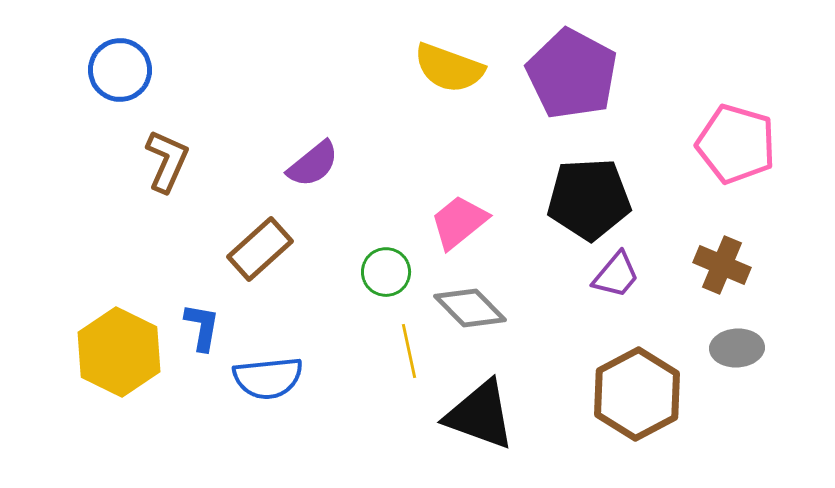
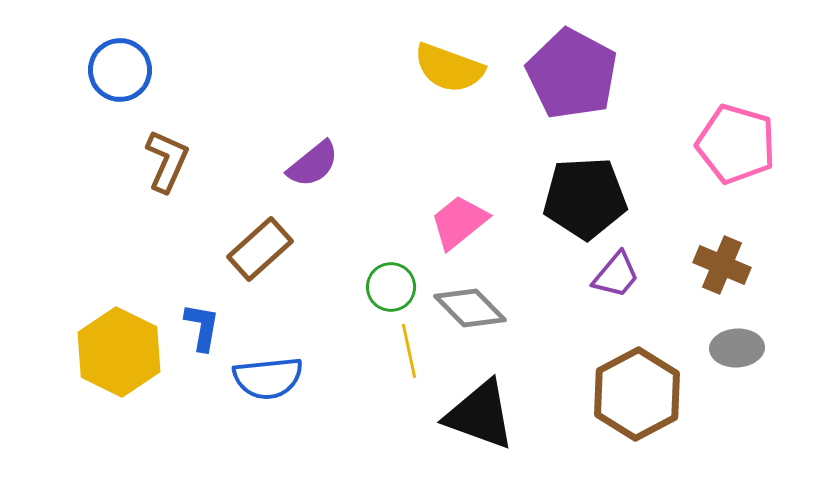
black pentagon: moved 4 px left, 1 px up
green circle: moved 5 px right, 15 px down
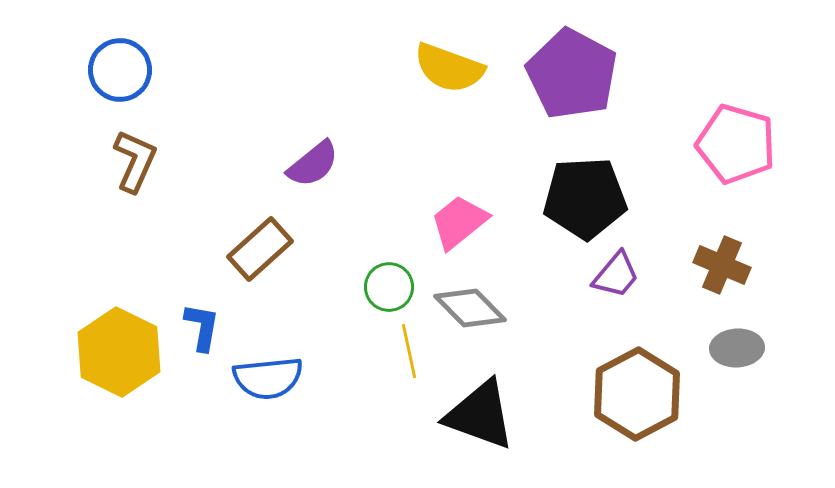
brown L-shape: moved 32 px left
green circle: moved 2 px left
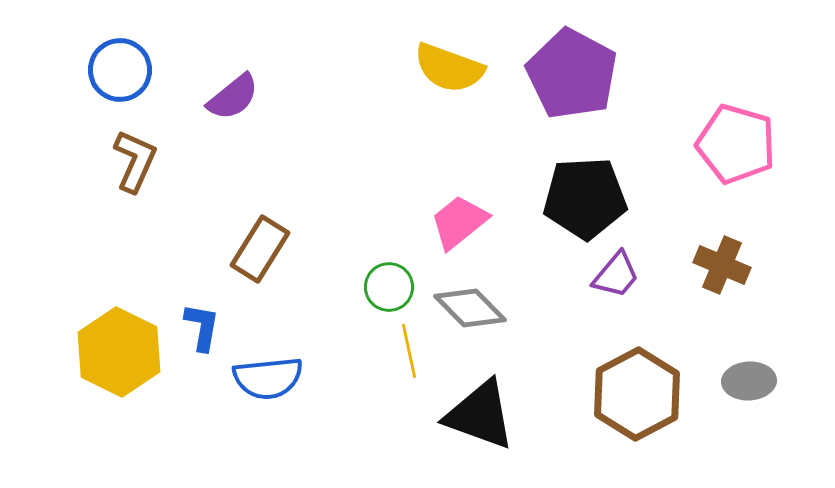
purple semicircle: moved 80 px left, 67 px up
brown rectangle: rotated 16 degrees counterclockwise
gray ellipse: moved 12 px right, 33 px down
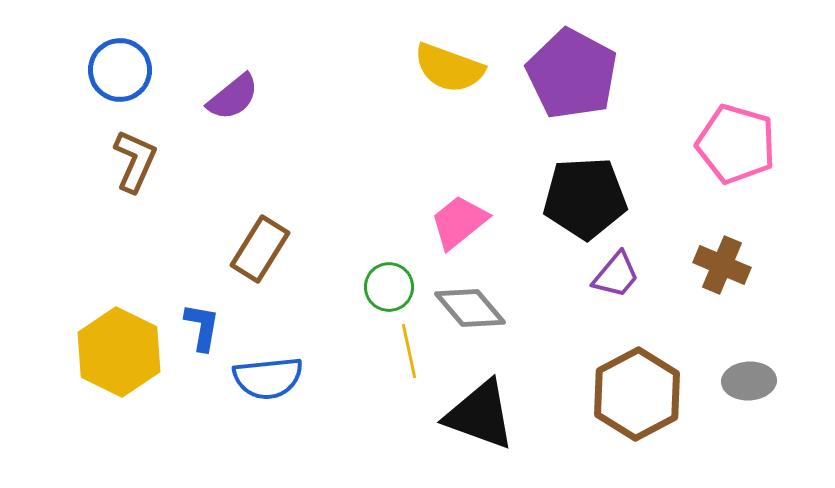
gray diamond: rotated 4 degrees clockwise
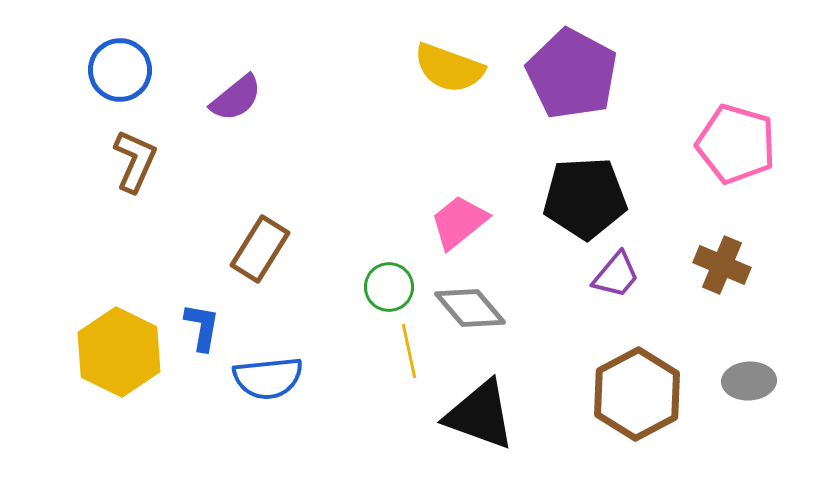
purple semicircle: moved 3 px right, 1 px down
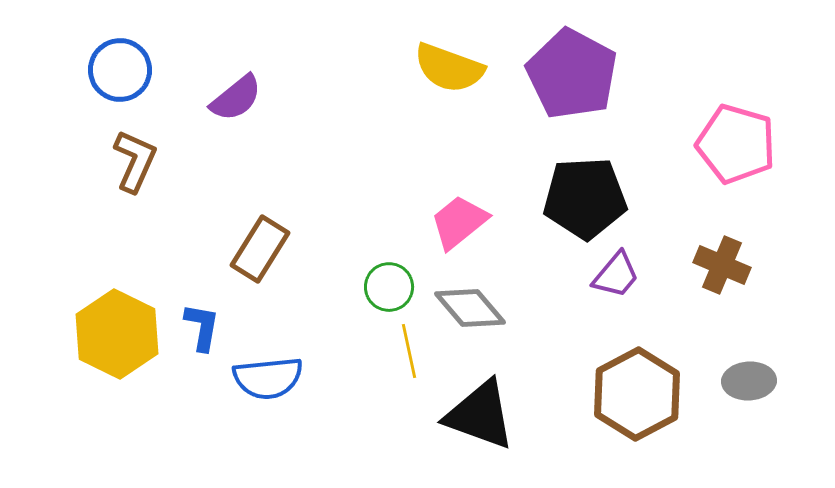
yellow hexagon: moved 2 px left, 18 px up
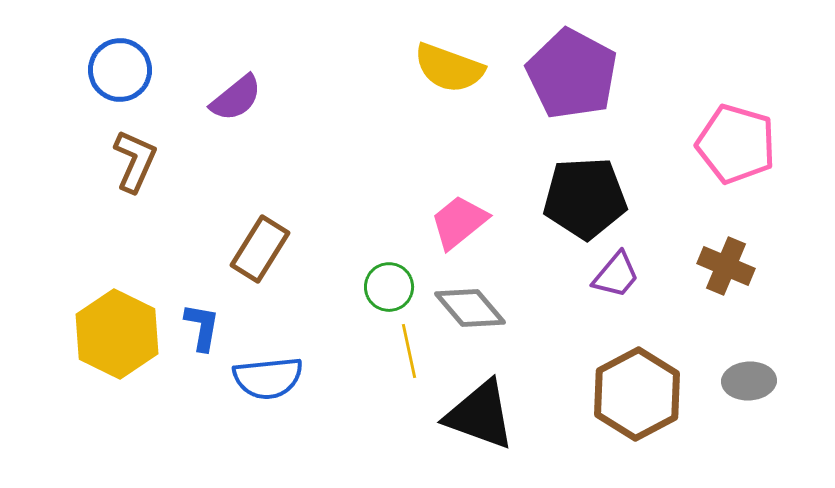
brown cross: moved 4 px right, 1 px down
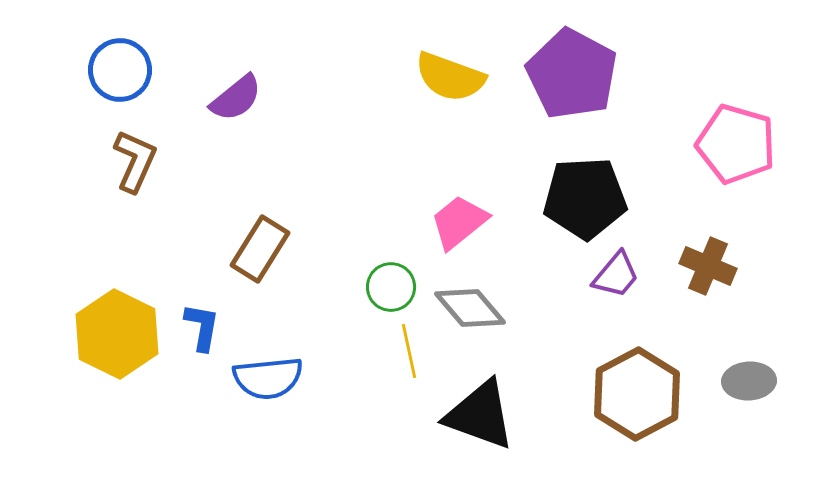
yellow semicircle: moved 1 px right, 9 px down
brown cross: moved 18 px left
green circle: moved 2 px right
